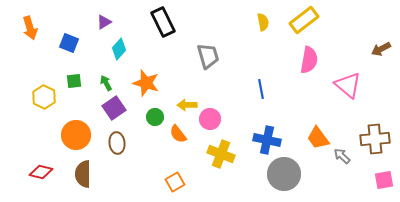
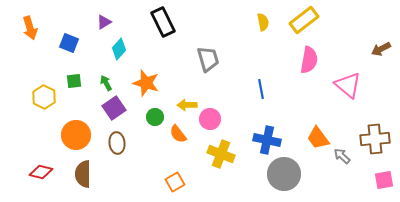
gray trapezoid: moved 3 px down
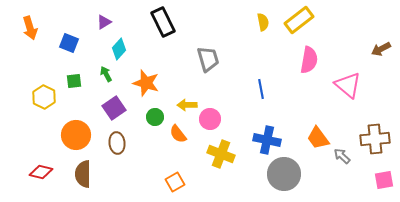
yellow rectangle: moved 5 px left
green arrow: moved 9 px up
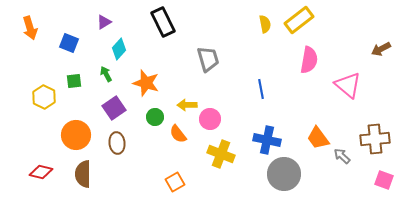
yellow semicircle: moved 2 px right, 2 px down
pink square: rotated 30 degrees clockwise
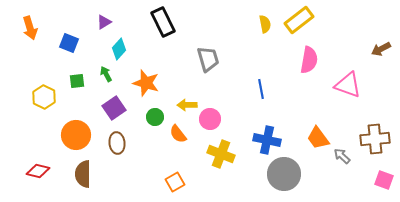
green square: moved 3 px right
pink triangle: rotated 20 degrees counterclockwise
red diamond: moved 3 px left, 1 px up
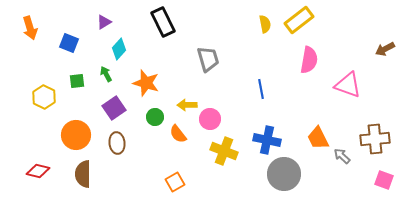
brown arrow: moved 4 px right
orange trapezoid: rotated 10 degrees clockwise
yellow cross: moved 3 px right, 3 px up
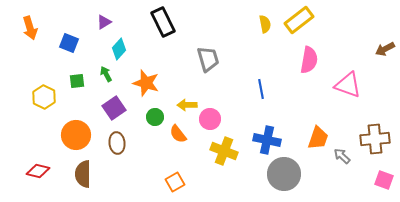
orange trapezoid: rotated 135 degrees counterclockwise
